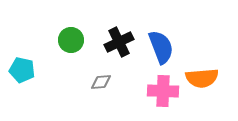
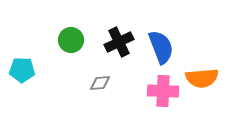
cyan pentagon: rotated 10 degrees counterclockwise
gray diamond: moved 1 px left, 1 px down
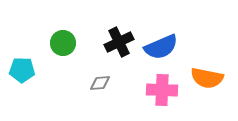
green circle: moved 8 px left, 3 px down
blue semicircle: rotated 88 degrees clockwise
orange semicircle: moved 5 px right; rotated 16 degrees clockwise
pink cross: moved 1 px left, 1 px up
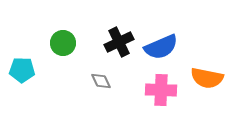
gray diamond: moved 1 px right, 2 px up; rotated 70 degrees clockwise
pink cross: moved 1 px left
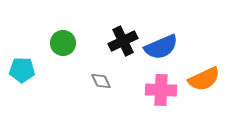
black cross: moved 4 px right, 1 px up
orange semicircle: moved 3 px left, 1 px down; rotated 36 degrees counterclockwise
